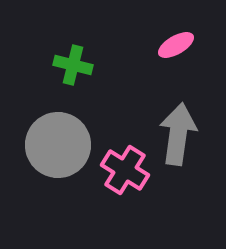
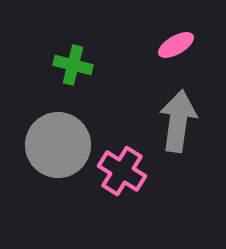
gray arrow: moved 13 px up
pink cross: moved 3 px left, 1 px down
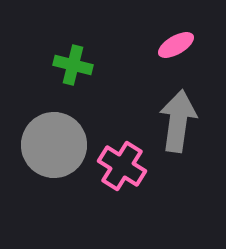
gray circle: moved 4 px left
pink cross: moved 5 px up
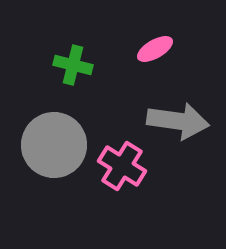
pink ellipse: moved 21 px left, 4 px down
gray arrow: rotated 90 degrees clockwise
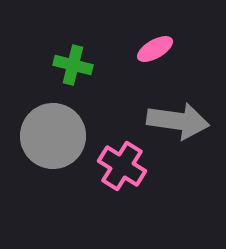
gray circle: moved 1 px left, 9 px up
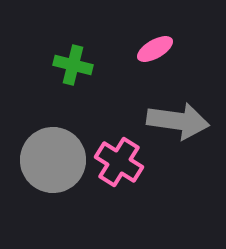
gray circle: moved 24 px down
pink cross: moved 3 px left, 4 px up
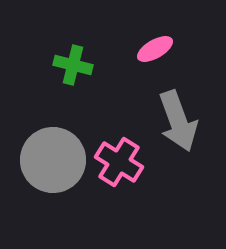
gray arrow: rotated 62 degrees clockwise
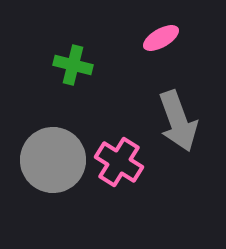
pink ellipse: moved 6 px right, 11 px up
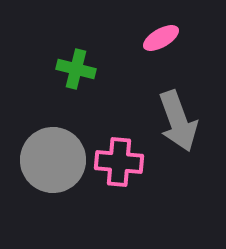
green cross: moved 3 px right, 4 px down
pink cross: rotated 27 degrees counterclockwise
